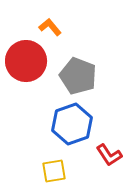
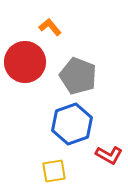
red circle: moved 1 px left, 1 px down
red L-shape: rotated 28 degrees counterclockwise
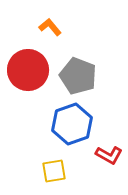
red circle: moved 3 px right, 8 px down
